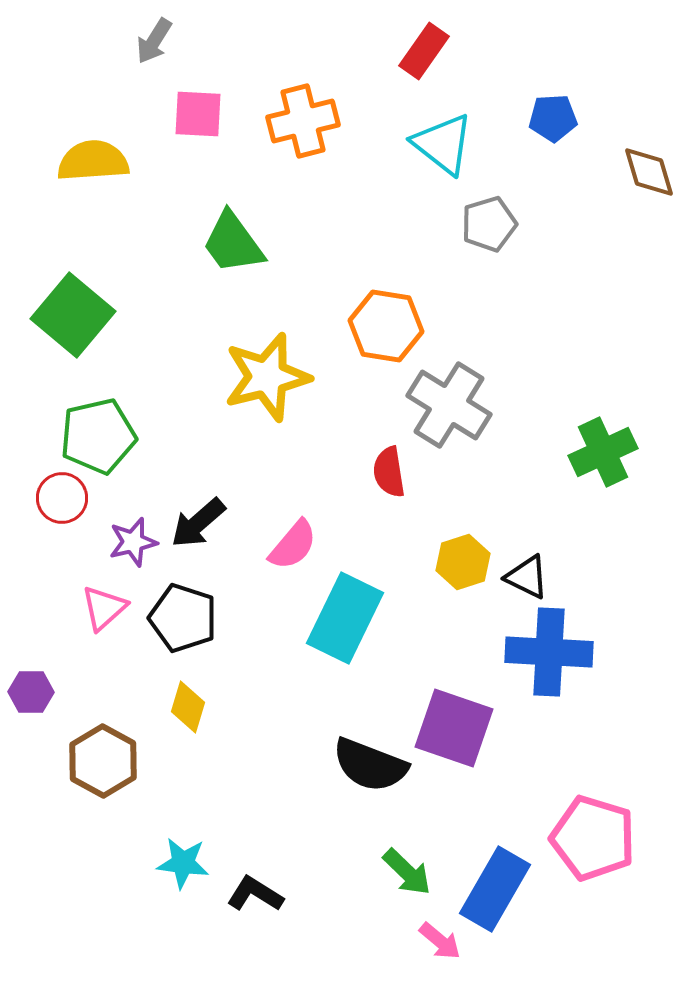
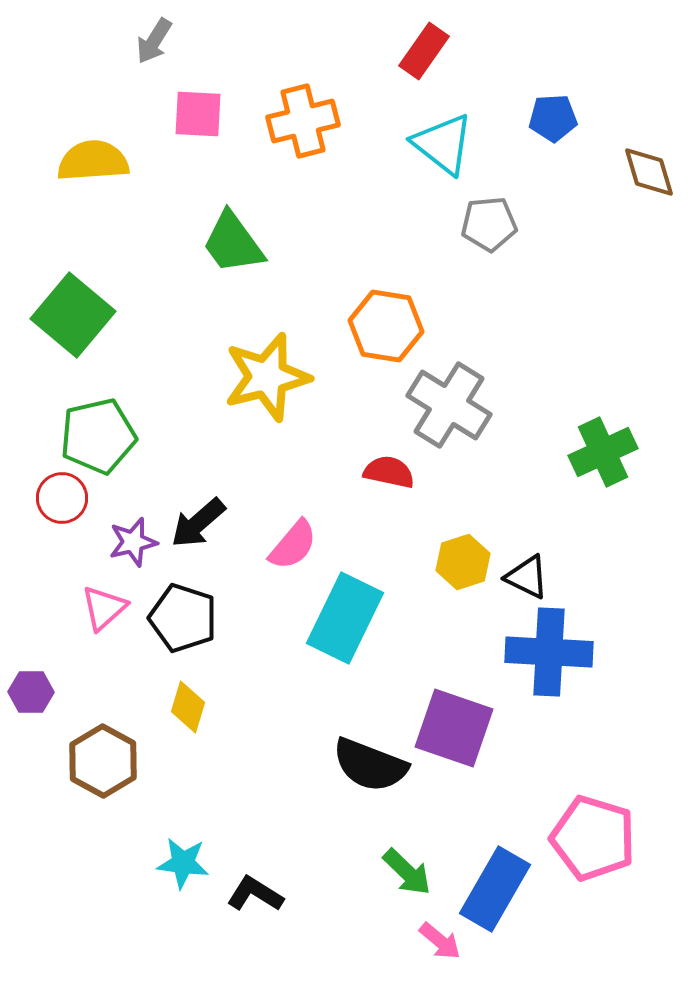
gray pentagon: rotated 12 degrees clockwise
red semicircle: rotated 111 degrees clockwise
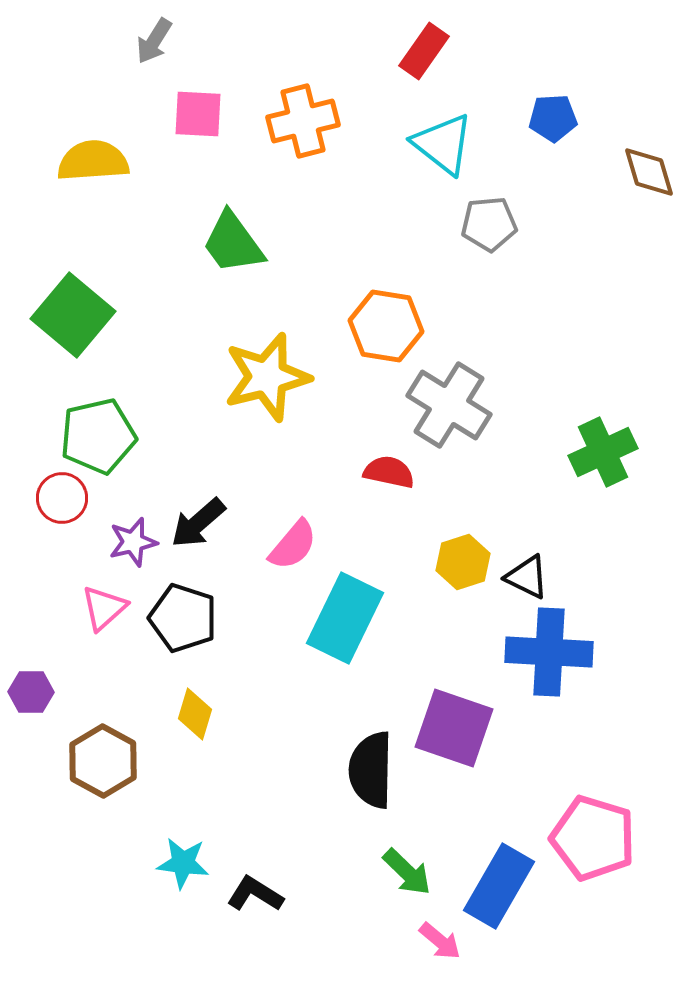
yellow diamond: moved 7 px right, 7 px down
black semicircle: moved 1 px right, 5 px down; rotated 70 degrees clockwise
blue rectangle: moved 4 px right, 3 px up
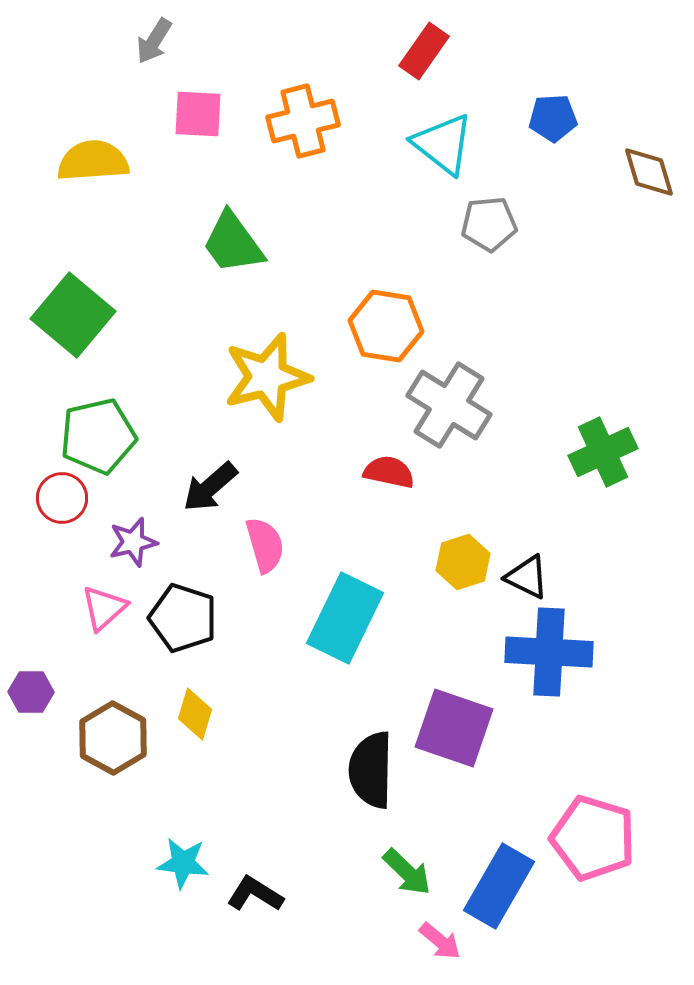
black arrow: moved 12 px right, 36 px up
pink semicircle: moved 28 px left; rotated 56 degrees counterclockwise
brown hexagon: moved 10 px right, 23 px up
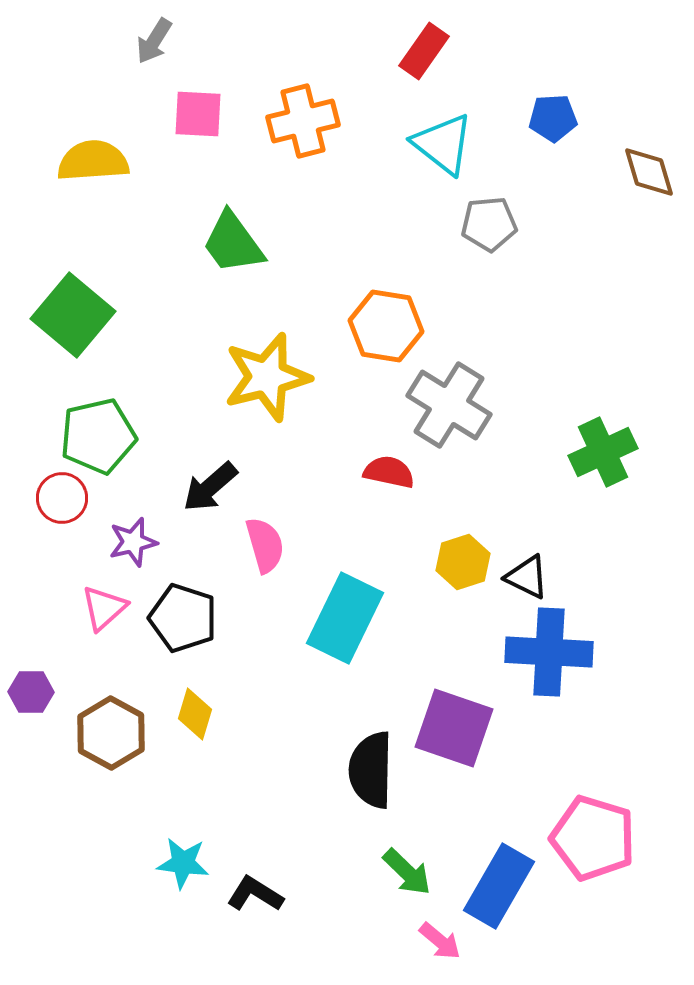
brown hexagon: moved 2 px left, 5 px up
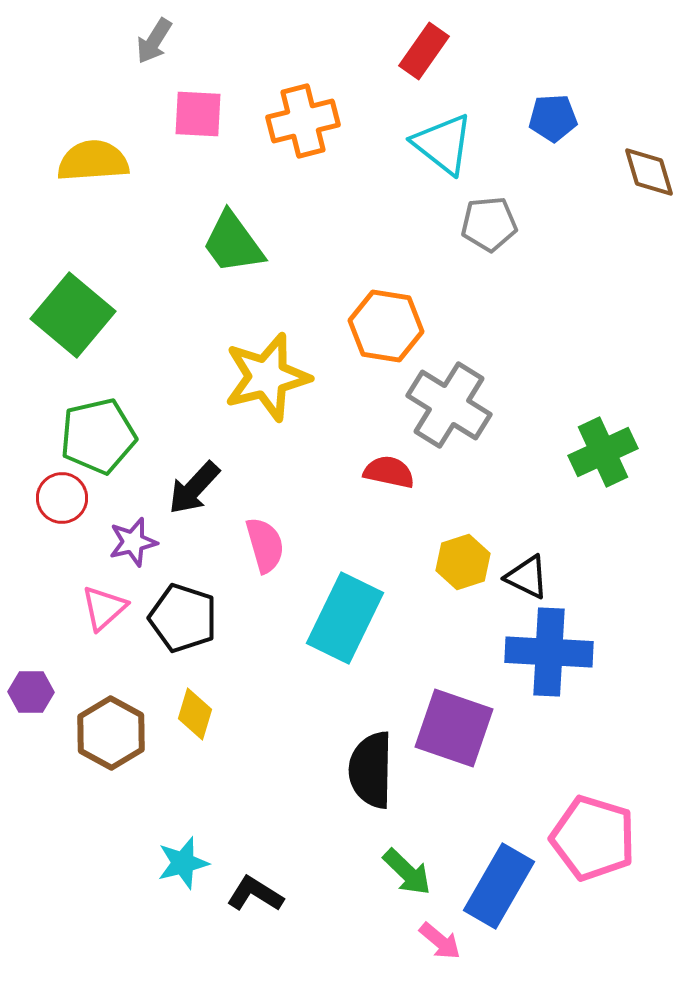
black arrow: moved 16 px left, 1 px down; rotated 6 degrees counterclockwise
cyan star: rotated 22 degrees counterclockwise
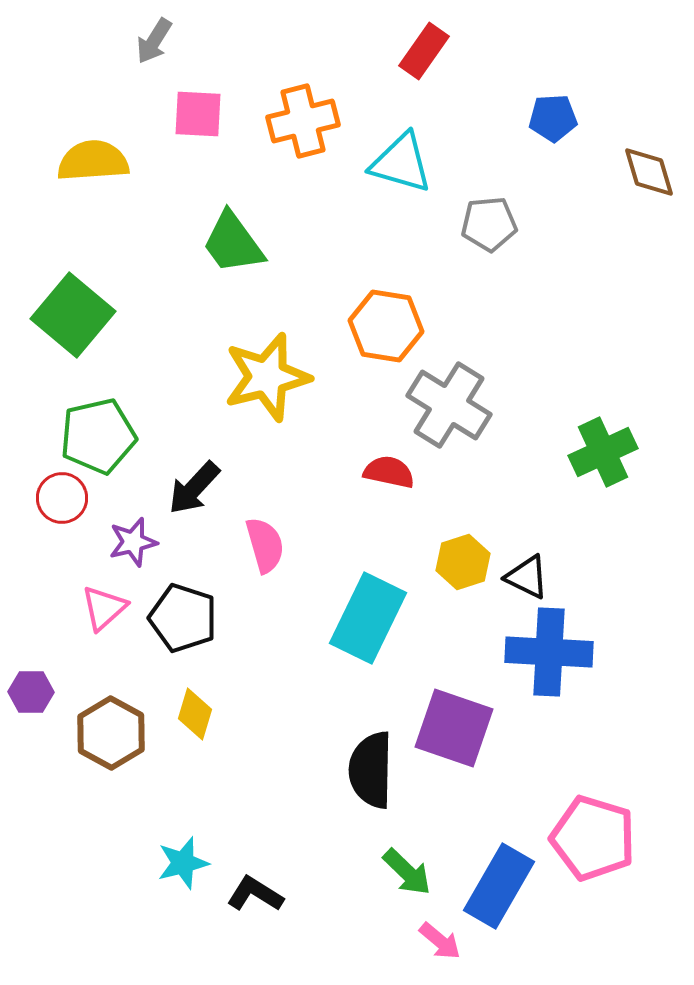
cyan triangle: moved 42 px left, 19 px down; rotated 22 degrees counterclockwise
cyan rectangle: moved 23 px right
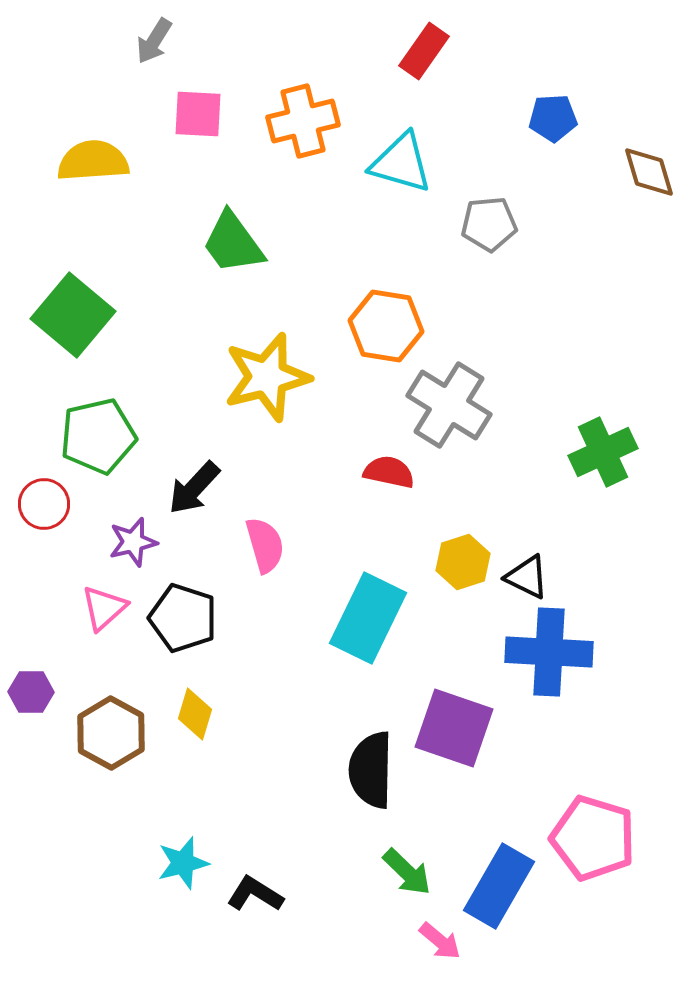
red circle: moved 18 px left, 6 px down
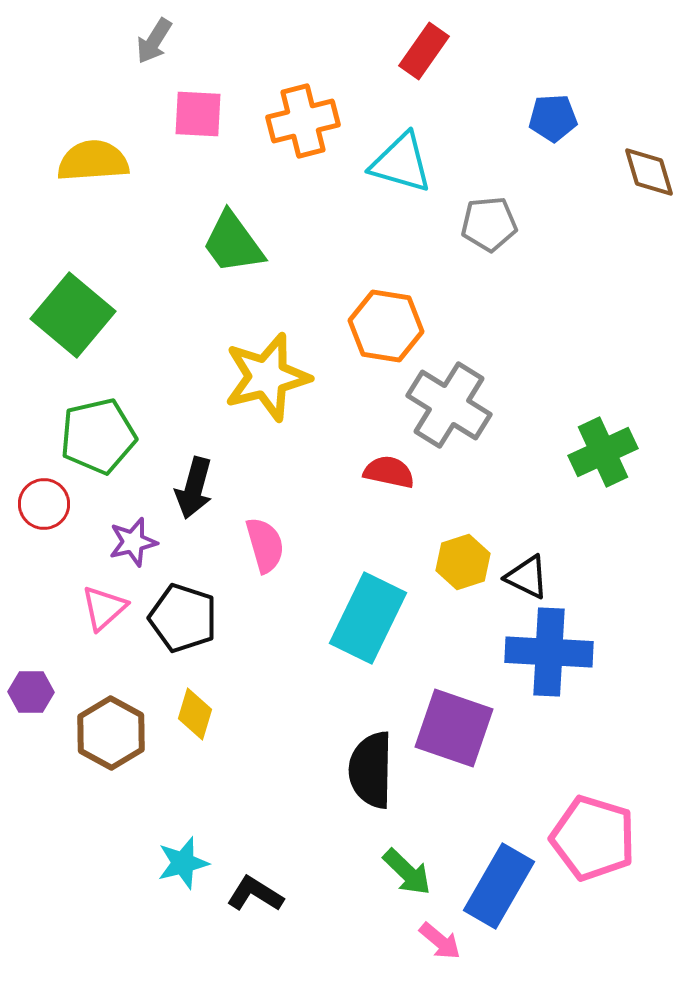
black arrow: rotated 28 degrees counterclockwise
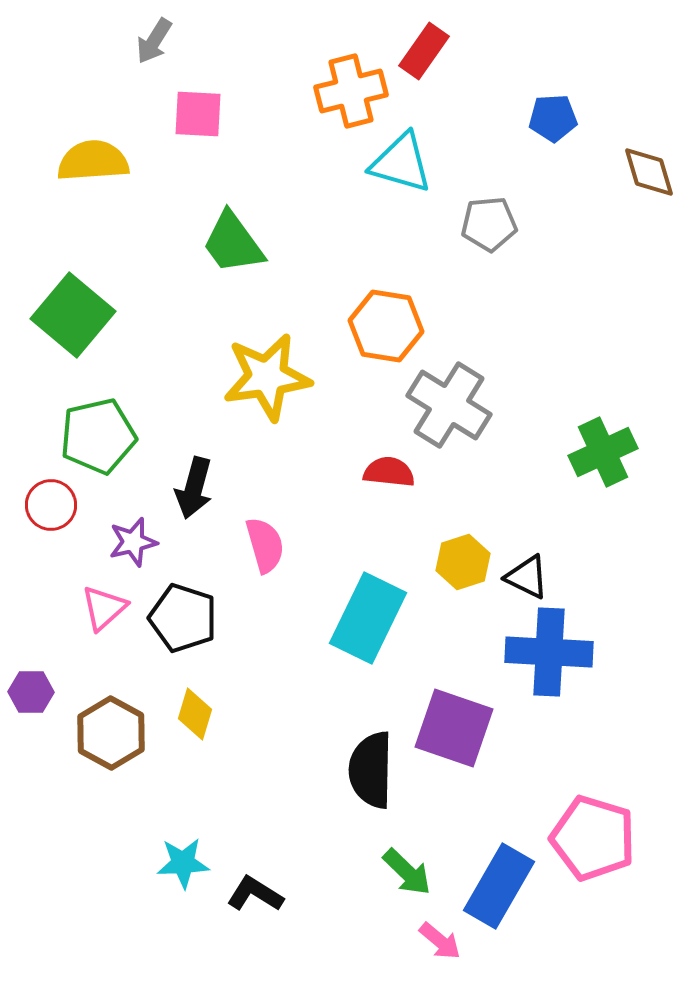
orange cross: moved 48 px right, 30 px up
yellow star: rotated 6 degrees clockwise
red semicircle: rotated 6 degrees counterclockwise
red circle: moved 7 px right, 1 px down
cyan star: rotated 12 degrees clockwise
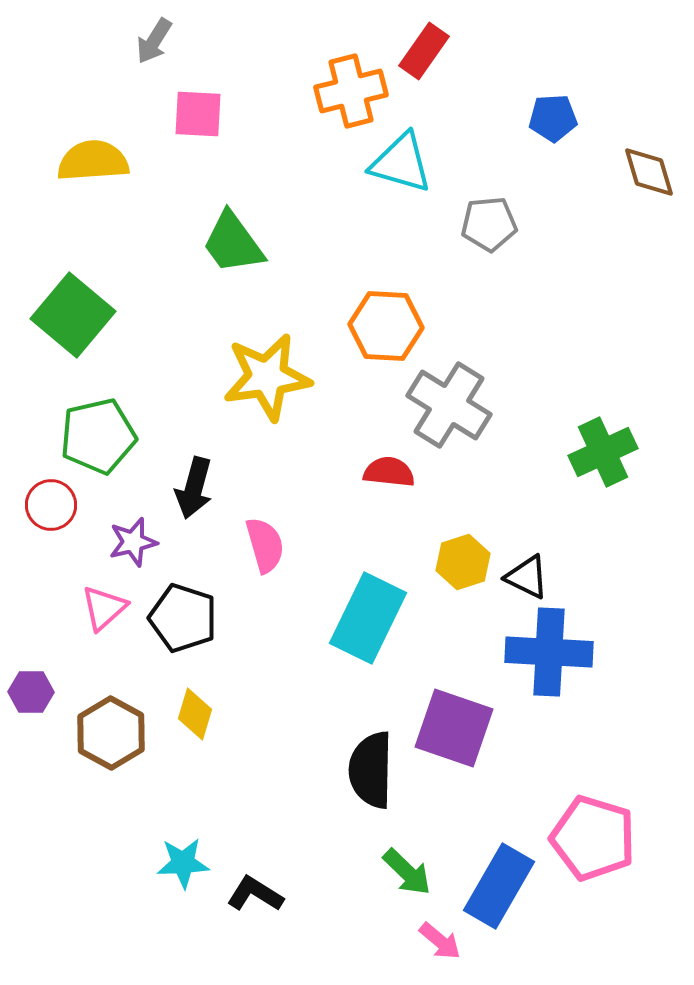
orange hexagon: rotated 6 degrees counterclockwise
